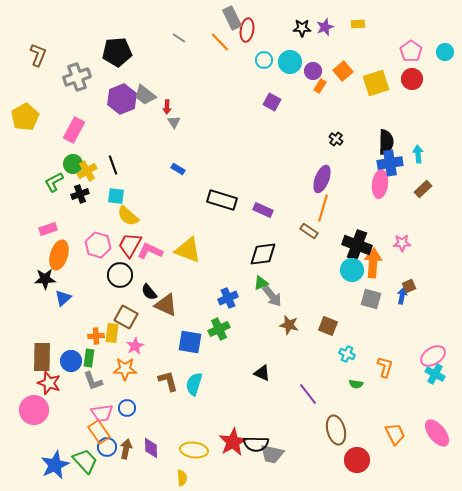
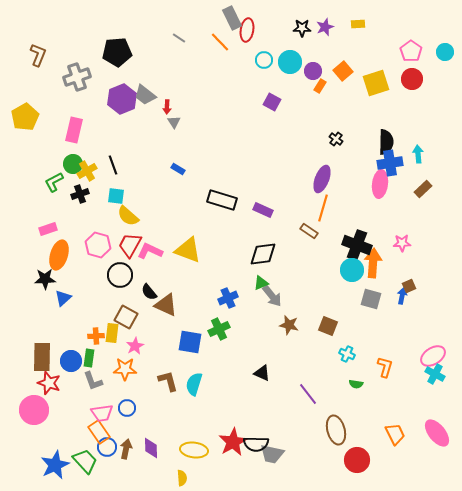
pink rectangle at (74, 130): rotated 15 degrees counterclockwise
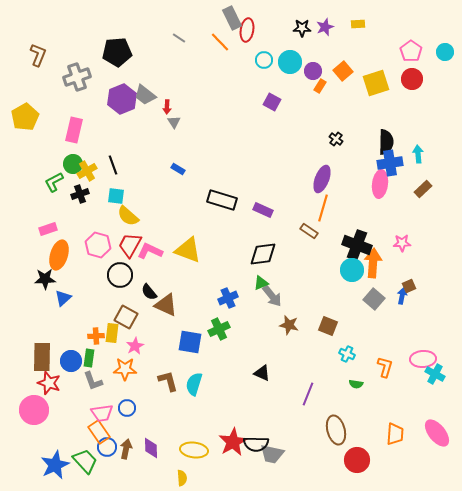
gray square at (371, 299): moved 3 px right; rotated 25 degrees clockwise
pink ellipse at (433, 356): moved 10 px left, 3 px down; rotated 30 degrees clockwise
purple line at (308, 394): rotated 60 degrees clockwise
orange trapezoid at (395, 434): rotated 30 degrees clockwise
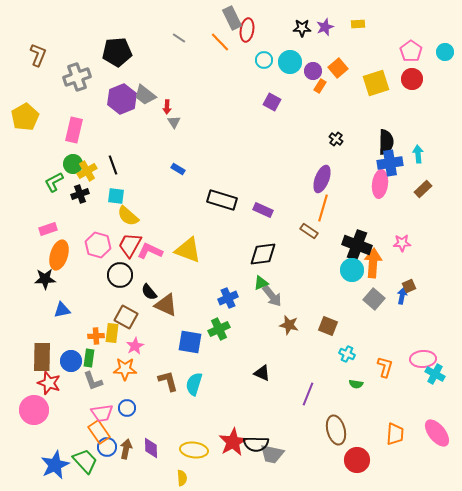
orange square at (343, 71): moved 5 px left, 3 px up
blue triangle at (63, 298): moved 1 px left, 12 px down; rotated 30 degrees clockwise
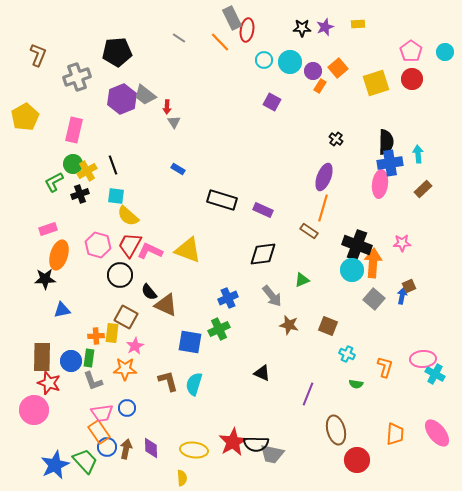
purple ellipse at (322, 179): moved 2 px right, 2 px up
green triangle at (261, 283): moved 41 px right, 3 px up
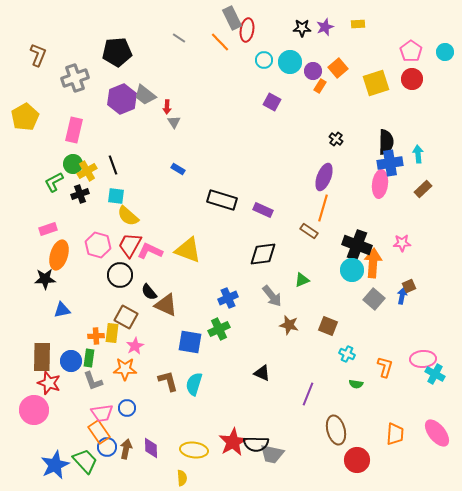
gray cross at (77, 77): moved 2 px left, 1 px down
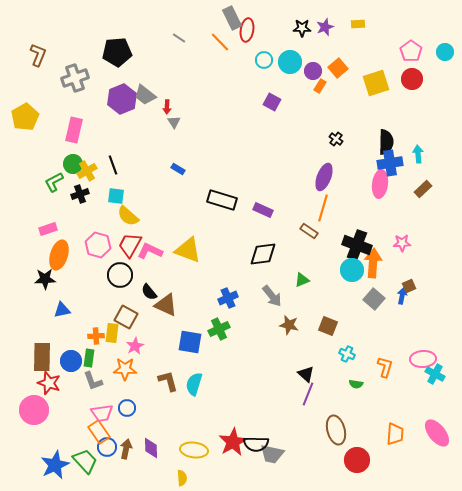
black triangle at (262, 373): moved 44 px right, 1 px down; rotated 18 degrees clockwise
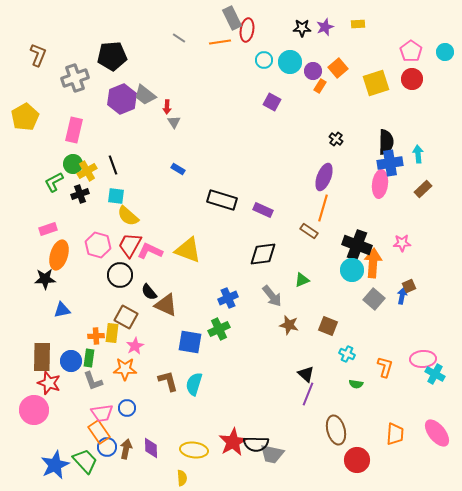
orange line at (220, 42): rotated 55 degrees counterclockwise
black pentagon at (117, 52): moved 5 px left, 4 px down
